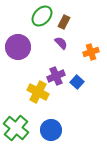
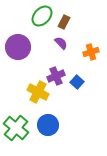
blue circle: moved 3 px left, 5 px up
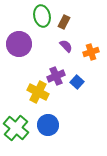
green ellipse: rotated 55 degrees counterclockwise
purple semicircle: moved 5 px right, 3 px down
purple circle: moved 1 px right, 3 px up
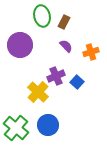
purple circle: moved 1 px right, 1 px down
yellow cross: rotated 15 degrees clockwise
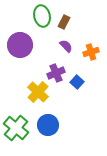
purple cross: moved 3 px up
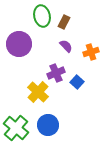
purple circle: moved 1 px left, 1 px up
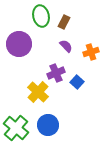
green ellipse: moved 1 px left
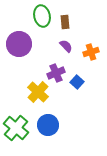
green ellipse: moved 1 px right
brown rectangle: moved 1 px right; rotated 32 degrees counterclockwise
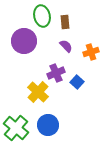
purple circle: moved 5 px right, 3 px up
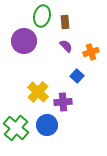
green ellipse: rotated 25 degrees clockwise
purple cross: moved 7 px right, 29 px down; rotated 18 degrees clockwise
blue square: moved 6 px up
blue circle: moved 1 px left
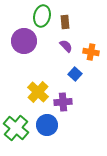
orange cross: rotated 28 degrees clockwise
blue square: moved 2 px left, 2 px up
